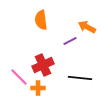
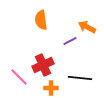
orange cross: moved 13 px right
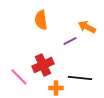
orange cross: moved 5 px right
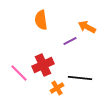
pink line: moved 4 px up
orange cross: moved 1 px right; rotated 32 degrees counterclockwise
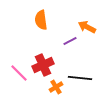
orange cross: moved 1 px left, 1 px up
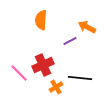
orange semicircle: rotated 12 degrees clockwise
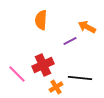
pink line: moved 2 px left, 1 px down
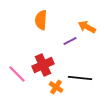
orange cross: rotated 24 degrees counterclockwise
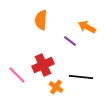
purple line: rotated 64 degrees clockwise
pink line: moved 1 px down
black line: moved 1 px right, 1 px up
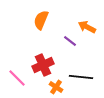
orange semicircle: rotated 18 degrees clockwise
pink line: moved 3 px down
